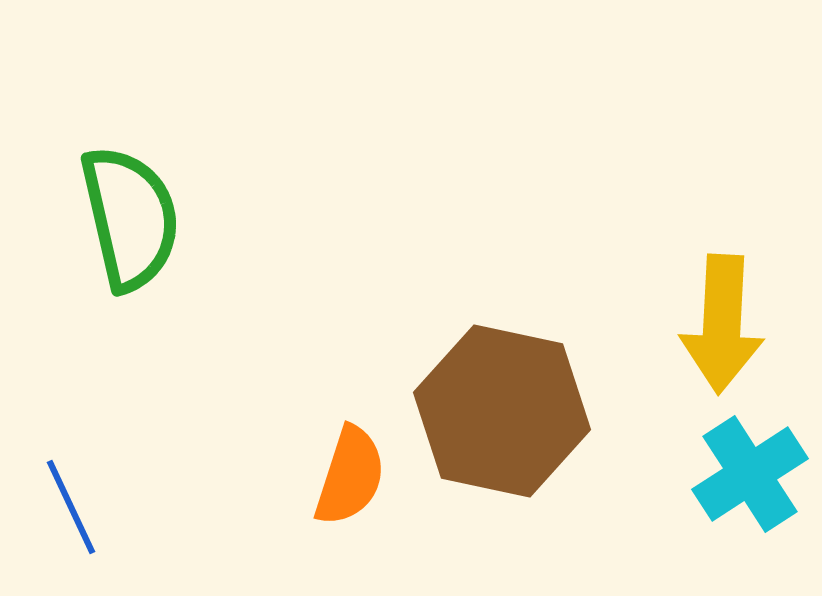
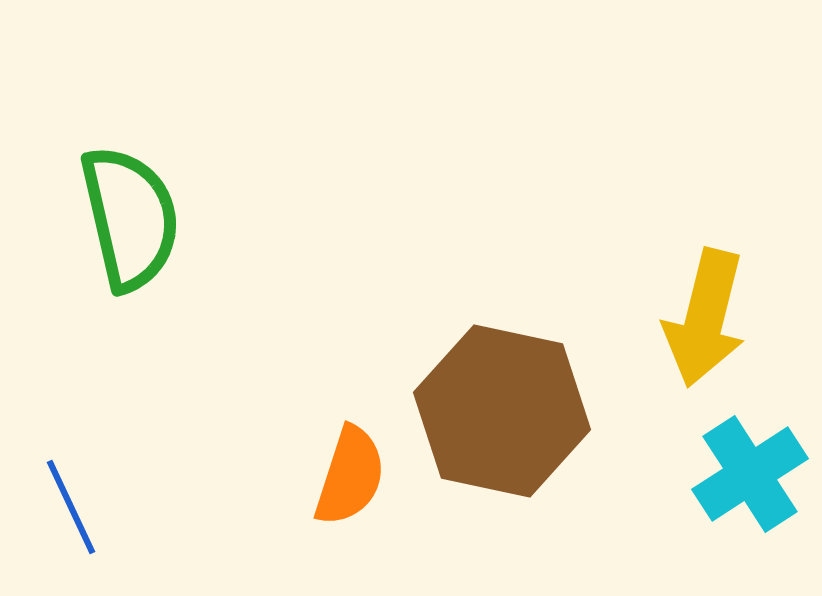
yellow arrow: moved 17 px left, 6 px up; rotated 11 degrees clockwise
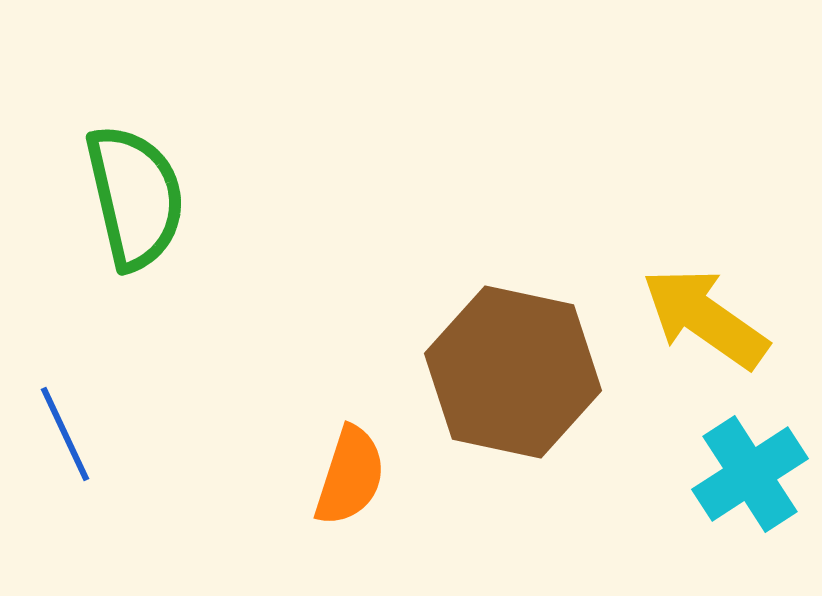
green semicircle: moved 5 px right, 21 px up
yellow arrow: rotated 111 degrees clockwise
brown hexagon: moved 11 px right, 39 px up
blue line: moved 6 px left, 73 px up
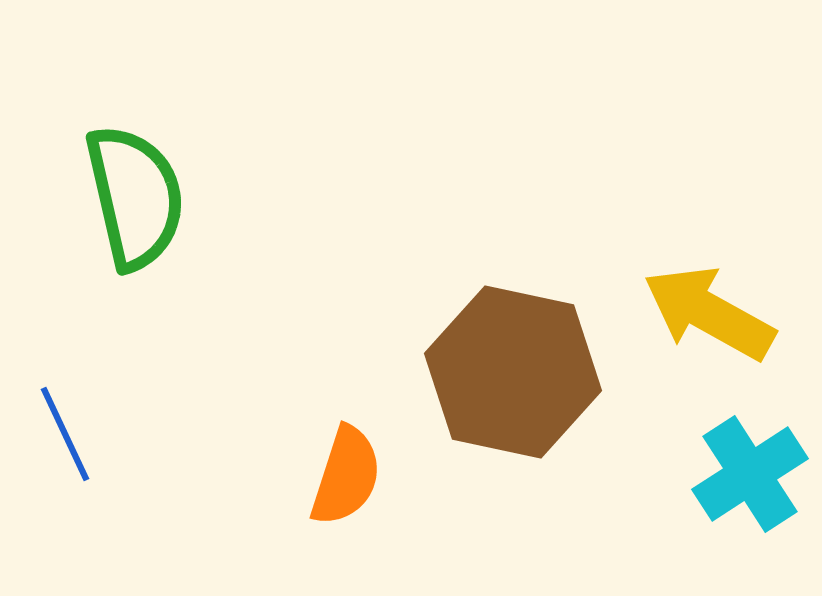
yellow arrow: moved 4 px right, 5 px up; rotated 6 degrees counterclockwise
orange semicircle: moved 4 px left
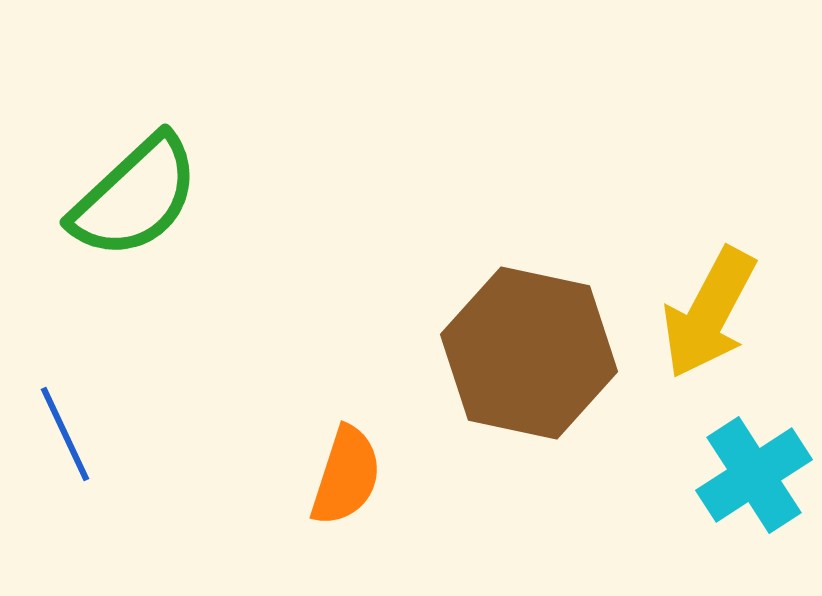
green semicircle: rotated 60 degrees clockwise
yellow arrow: rotated 91 degrees counterclockwise
brown hexagon: moved 16 px right, 19 px up
cyan cross: moved 4 px right, 1 px down
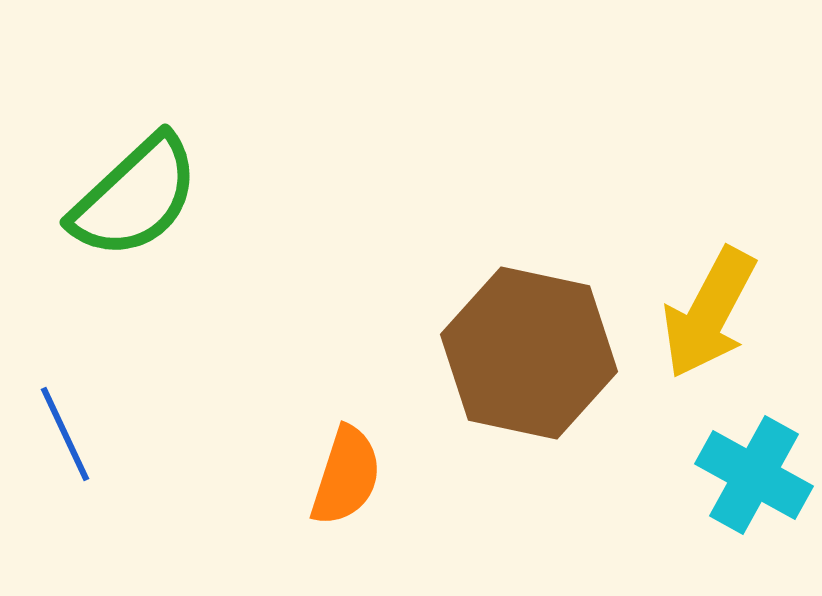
cyan cross: rotated 28 degrees counterclockwise
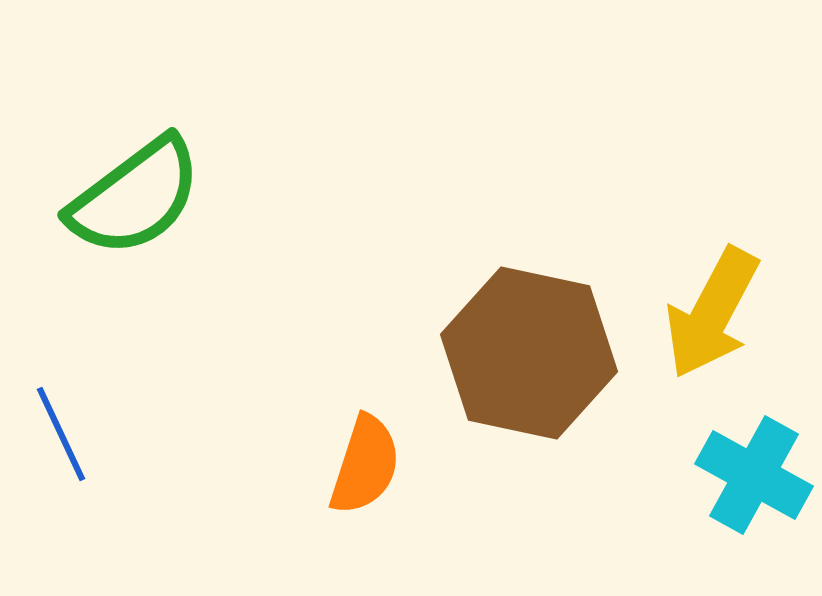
green semicircle: rotated 6 degrees clockwise
yellow arrow: moved 3 px right
blue line: moved 4 px left
orange semicircle: moved 19 px right, 11 px up
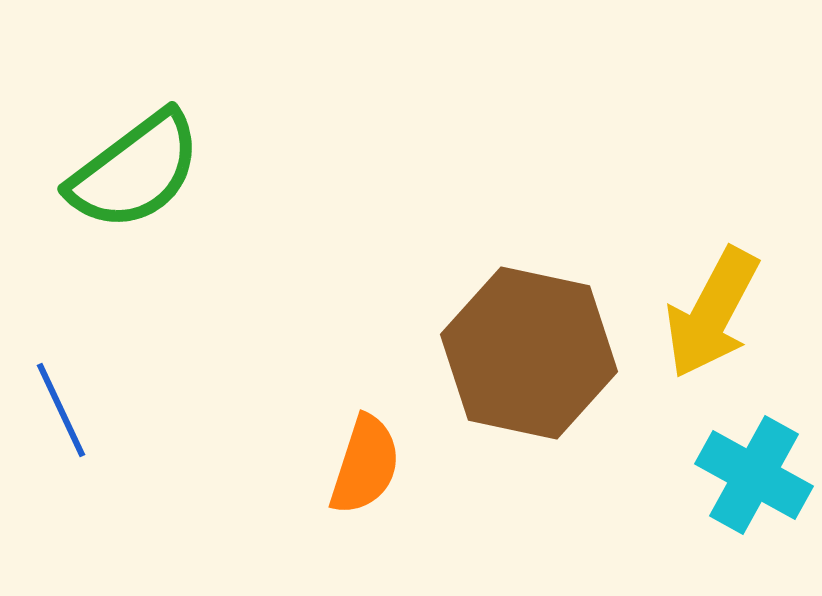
green semicircle: moved 26 px up
blue line: moved 24 px up
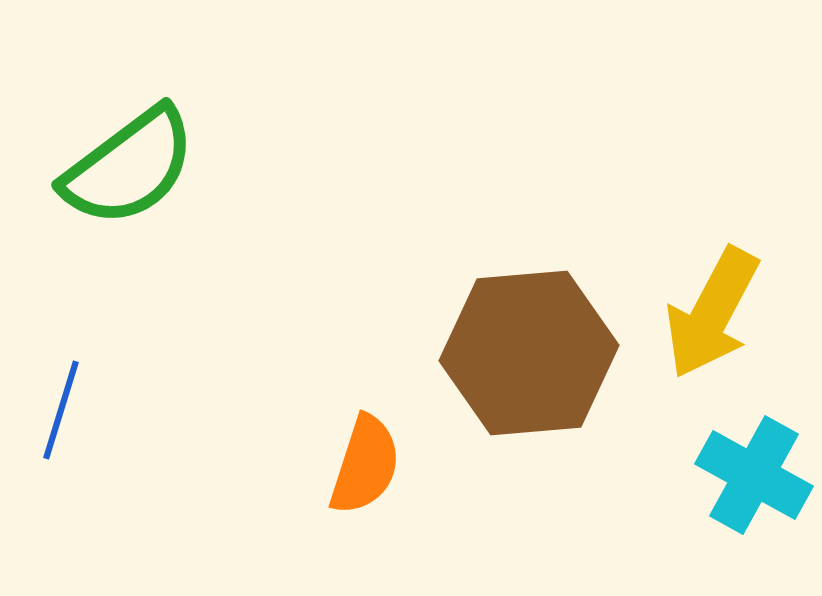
green semicircle: moved 6 px left, 4 px up
brown hexagon: rotated 17 degrees counterclockwise
blue line: rotated 42 degrees clockwise
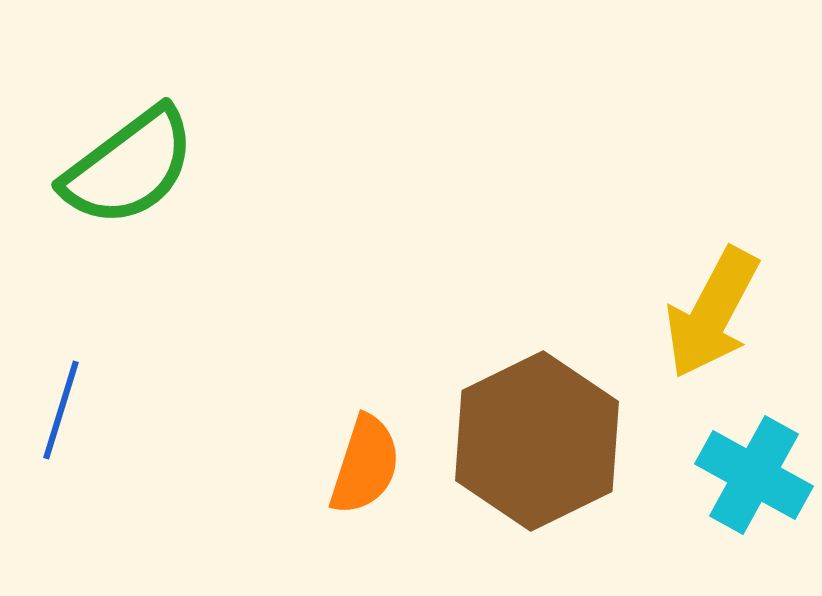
brown hexagon: moved 8 px right, 88 px down; rotated 21 degrees counterclockwise
